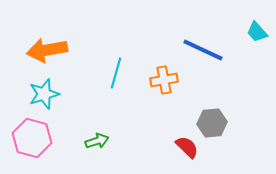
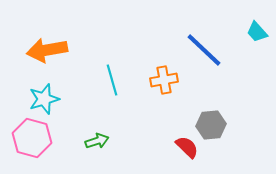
blue line: moved 1 px right; rotated 18 degrees clockwise
cyan line: moved 4 px left, 7 px down; rotated 32 degrees counterclockwise
cyan star: moved 5 px down
gray hexagon: moved 1 px left, 2 px down
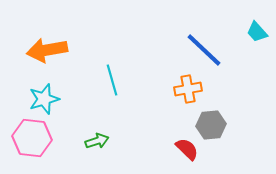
orange cross: moved 24 px right, 9 px down
pink hexagon: rotated 9 degrees counterclockwise
red semicircle: moved 2 px down
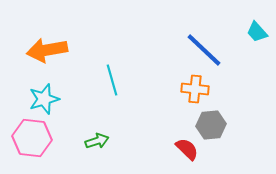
orange cross: moved 7 px right; rotated 16 degrees clockwise
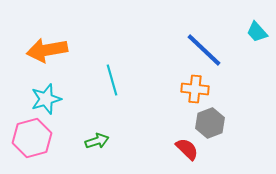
cyan star: moved 2 px right
gray hexagon: moved 1 px left, 2 px up; rotated 16 degrees counterclockwise
pink hexagon: rotated 21 degrees counterclockwise
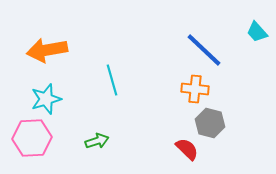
gray hexagon: rotated 24 degrees counterclockwise
pink hexagon: rotated 12 degrees clockwise
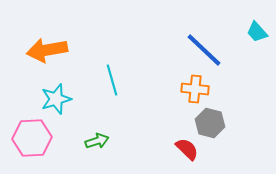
cyan star: moved 10 px right
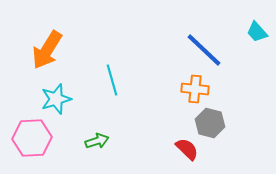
orange arrow: rotated 48 degrees counterclockwise
